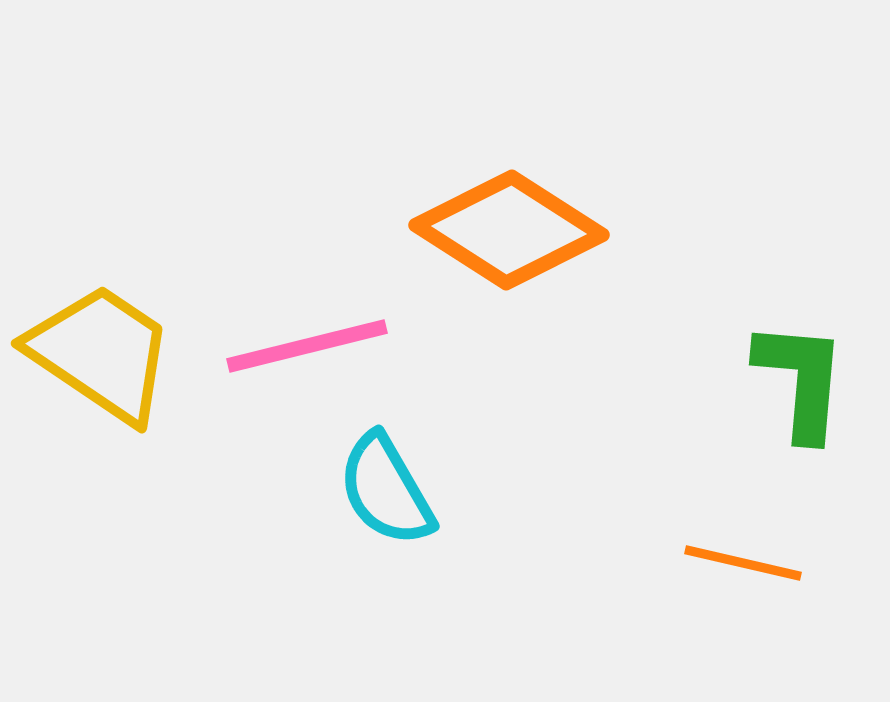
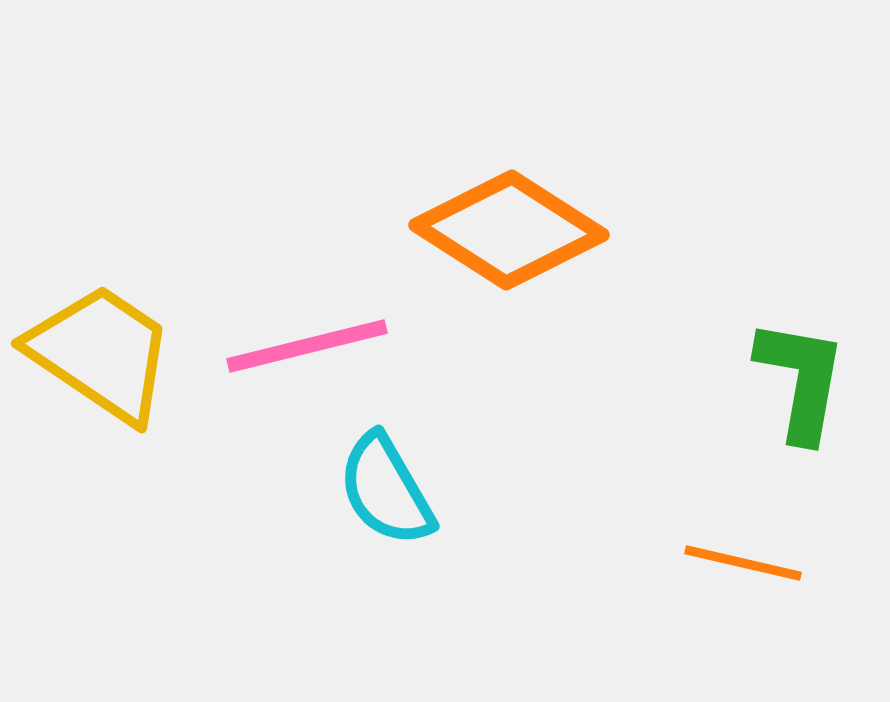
green L-shape: rotated 5 degrees clockwise
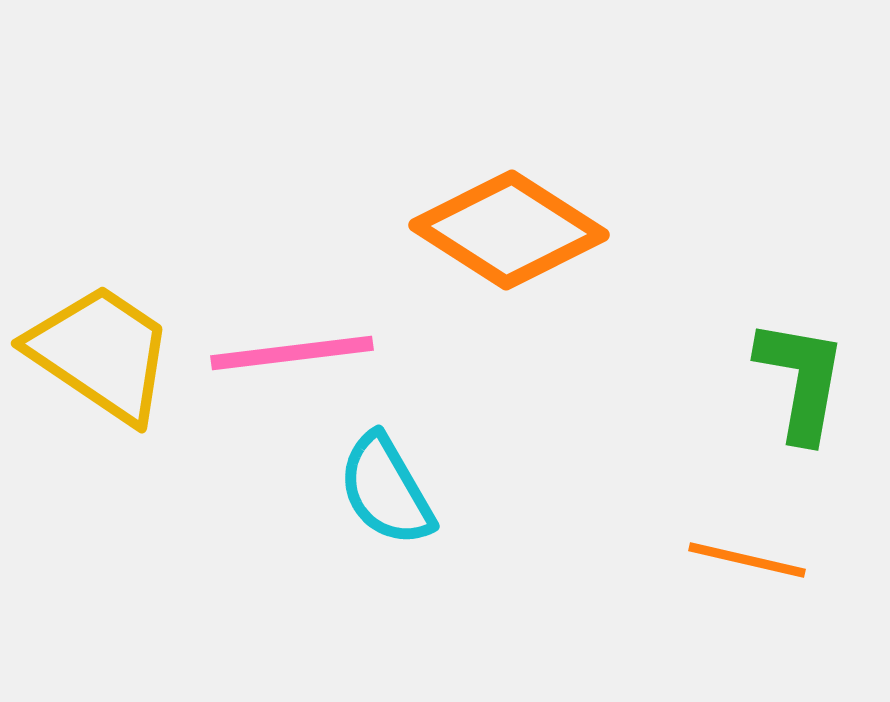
pink line: moved 15 px left, 7 px down; rotated 7 degrees clockwise
orange line: moved 4 px right, 3 px up
